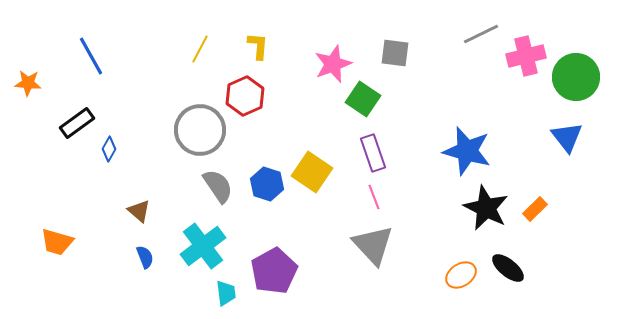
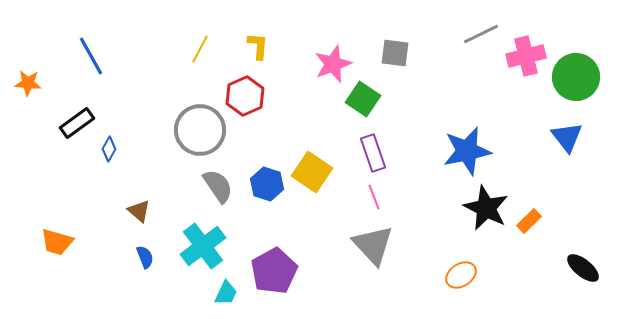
blue star: rotated 27 degrees counterclockwise
orange rectangle: moved 6 px left, 12 px down
black ellipse: moved 75 px right
cyan trapezoid: rotated 32 degrees clockwise
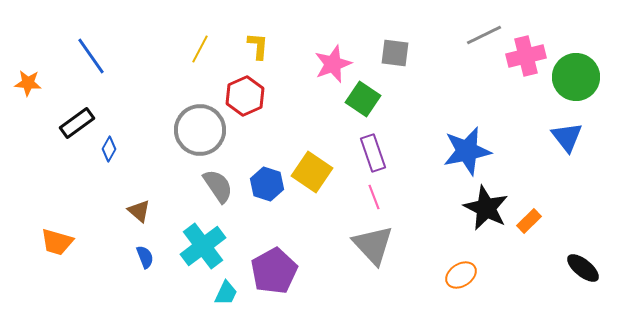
gray line: moved 3 px right, 1 px down
blue line: rotated 6 degrees counterclockwise
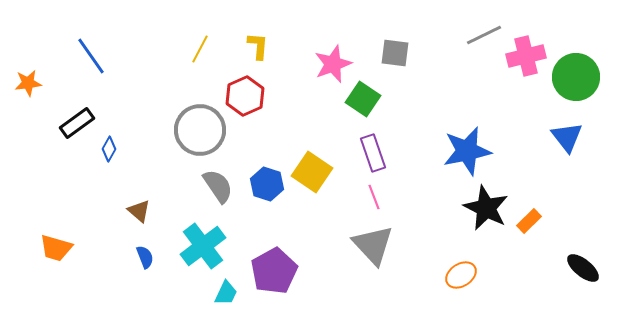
orange star: rotated 12 degrees counterclockwise
orange trapezoid: moved 1 px left, 6 px down
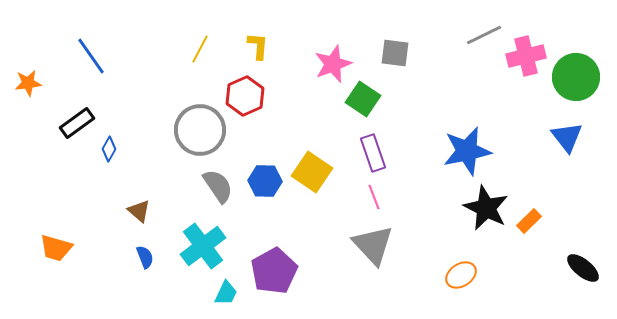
blue hexagon: moved 2 px left, 3 px up; rotated 16 degrees counterclockwise
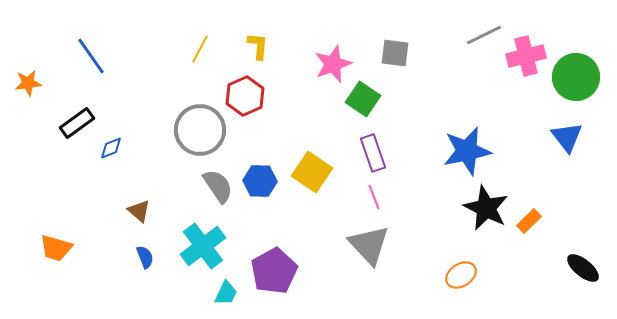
blue diamond: moved 2 px right, 1 px up; rotated 40 degrees clockwise
blue hexagon: moved 5 px left
gray triangle: moved 4 px left
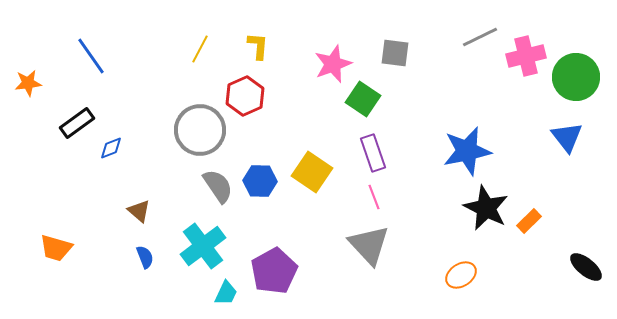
gray line: moved 4 px left, 2 px down
black ellipse: moved 3 px right, 1 px up
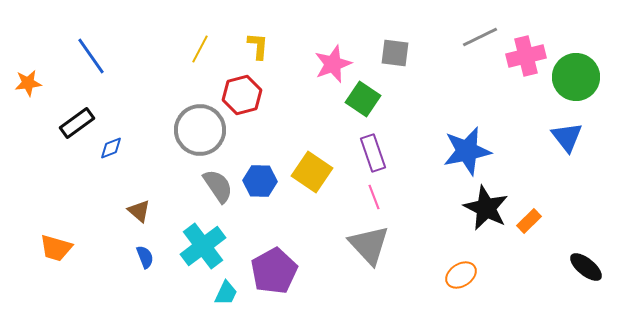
red hexagon: moved 3 px left, 1 px up; rotated 9 degrees clockwise
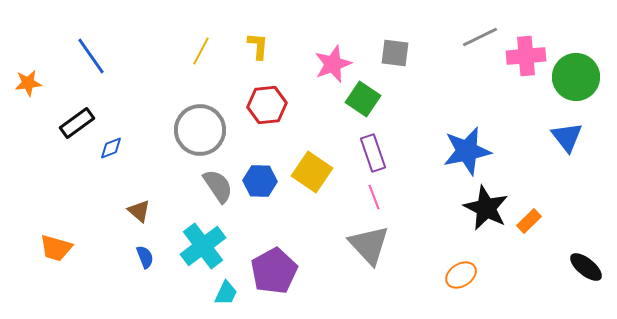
yellow line: moved 1 px right, 2 px down
pink cross: rotated 9 degrees clockwise
red hexagon: moved 25 px right, 10 px down; rotated 9 degrees clockwise
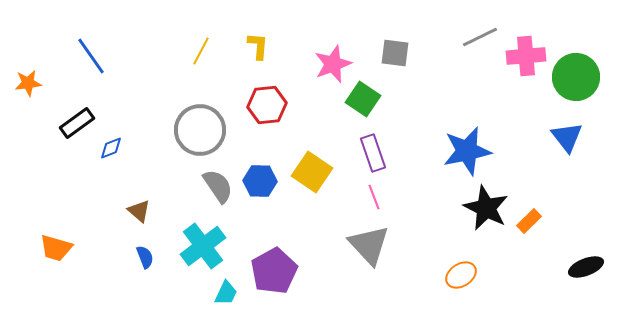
black ellipse: rotated 60 degrees counterclockwise
